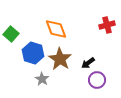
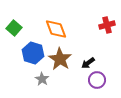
green square: moved 3 px right, 6 px up
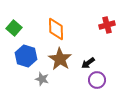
orange diamond: rotated 20 degrees clockwise
blue hexagon: moved 7 px left, 3 px down
gray star: rotated 16 degrees counterclockwise
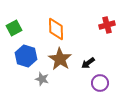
green square: rotated 21 degrees clockwise
purple circle: moved 3 px right, 3 px down
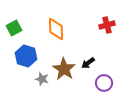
brown star: moved 4 px right, 10 px down
purple circle: moved 4 px right
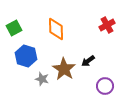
red cross: rotated 14 degrees counterclockwise
black arrow: moved 2 px up
purple circle: moved 1 px right, 3 px down
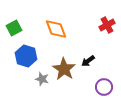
orange diamond: rotated 20 degrees counterclockwise
purple circle: moved 1 px left, 1 px down
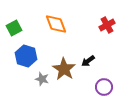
orange diamond: moved 5 px up
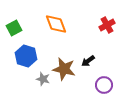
brown star: rotated 20 degrees counterclockwise
gray star: moved 1 px right
purple circle: moved 2 px up
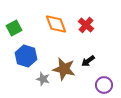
red cross: moved 21 px left; rotated 21 degrees counterclockwise
